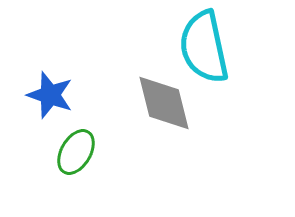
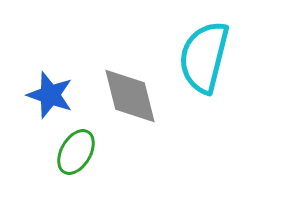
cyan semicircle: moved 10 px down; rotated 26 degrees clockwise
gray diamond: moved 34 px left, 7 px up
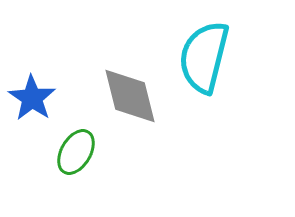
blue star: moved 18 px left, 3 px down; rotated 15 degrees clockwise
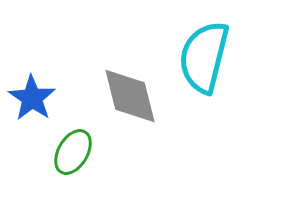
green ellipse: moved 3 px left
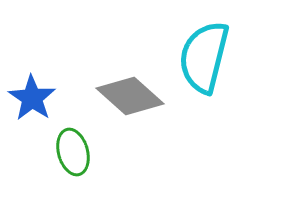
gray diamond: rotated 34 degrees counterclockwise
green ellipse: rotated 45 degrees counterclockwise
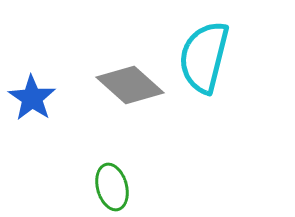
gray diamond: moved 11 px up
green ellipse: moved 39 px right, 35 px down
